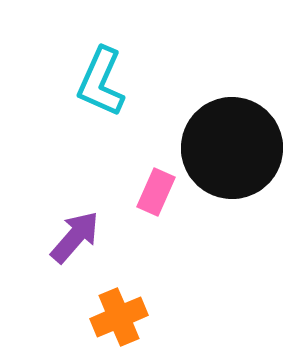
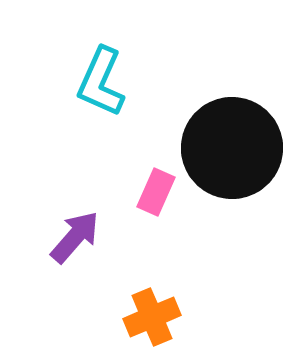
orange cross: moved 33 px right
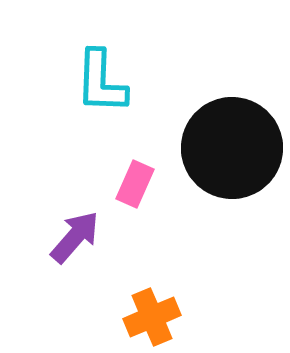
cyan L-shape: rotated 22 degrees counterclockwise
pink rectangle: moved 21 px left, 8 px up
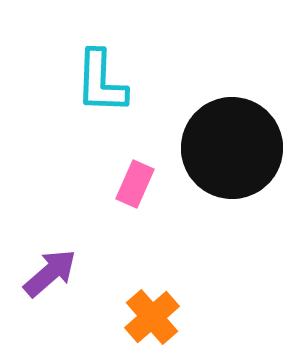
purple arrow: moved 25 px left, 36 px down; rotated 8 degrees clockwise
orange cross: rotated 18 degrees counterclockwise
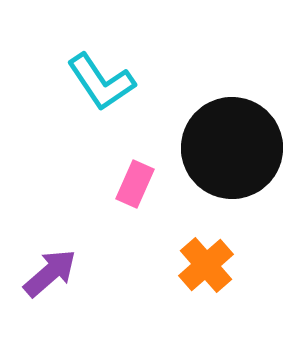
cyan L-shape: rotated 36 degrees counterclockwise
orange cross: moved 54 px right, 52 px up
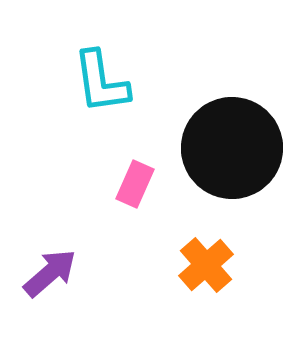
cyan L-shape: rotated 26 degrees clockwise
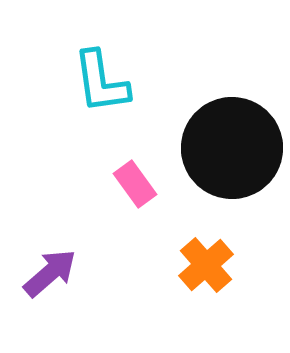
pink rectangle: rotated 60 degrees counterclockwise
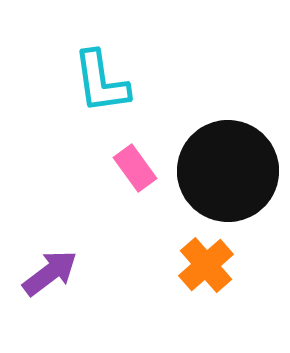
black circle: moved 4 px left, 23 px down
pink rectangle: moved 16 px up
purple arrow: rotated 4 degrees clockwise
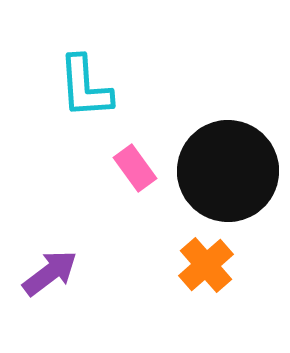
cyan L-shape: moved 16 px left, 5 px down; rotated 4 degrees clockwise
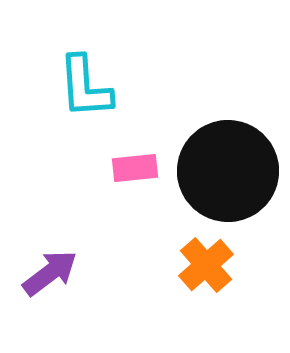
pink rectangle: rotated 60 degrees counterclockwise
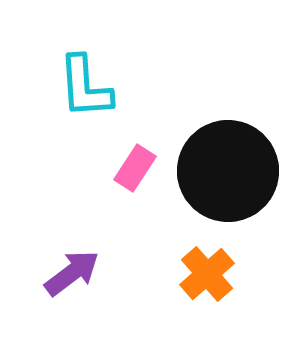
pink rectangle: rotated 51 degrees counterclockwise
orange cross: moved 1 px right, 9 px down
purple arrow: moved 22 px right
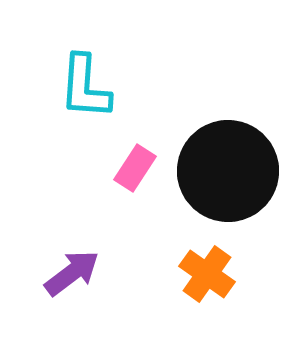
cyan L-shape: rotated 8 degrees clockwise
orange cross: rotated 14 degrees counterclockwise
